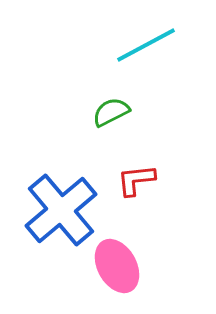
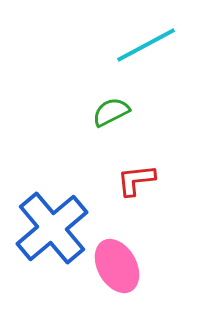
blue cross: moved 9 px left, 18 px down
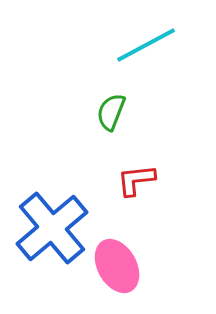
green semicircle: rotated 42 degrees counterclockwise
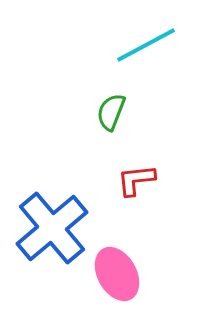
pink ellipse: moved 8 px down
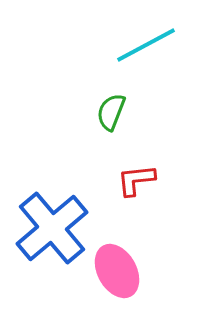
pink ellipse: moved 3 px up
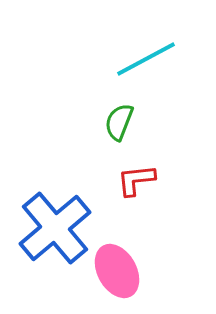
cyan line: moved 14 px down
green semicircle: moved 8 px right, 10 px down
blue cross: moved 3 px right
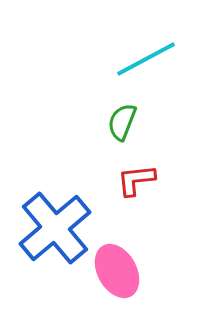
green semicircle: moved 3 px right
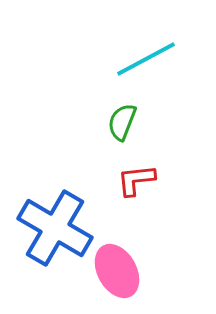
blue cross: rotated 20 degrees counterclockwise
